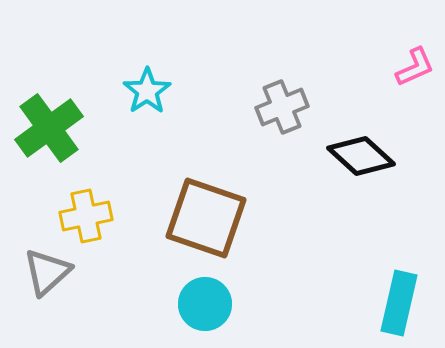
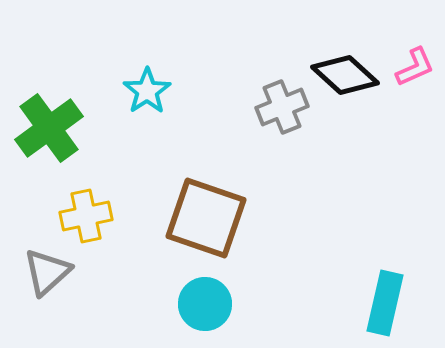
black diamond: moved 16 px left, 81 px up
cyan rectangle: moved 14 px left
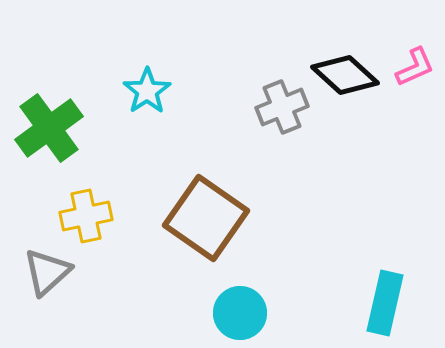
brown square: rotated 16 degrees clockwise
cyan circle: moved 35 px right, 9 px down
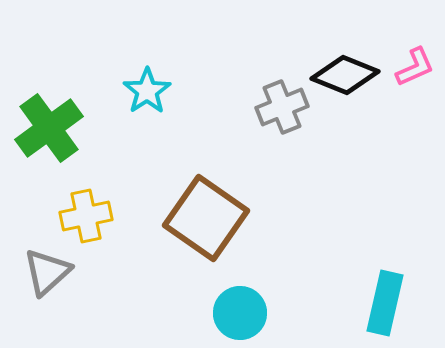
black diamond: rotated 20 degrees counterclockwise
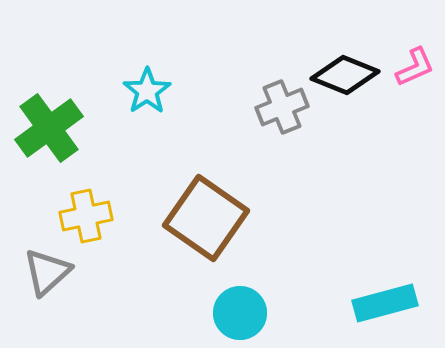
cyan rectangle: rotated 62 degrees clockwise
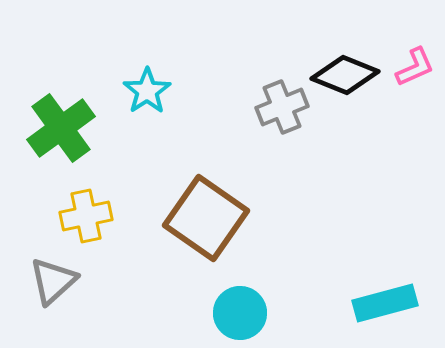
green cross: moved 12 px right
gray triangle: moved 6 px right, 9 px down
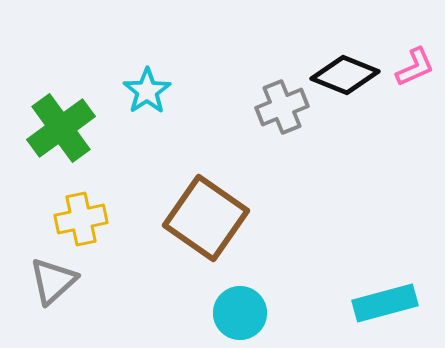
yellow cross: moved 5 px left, 3 px down
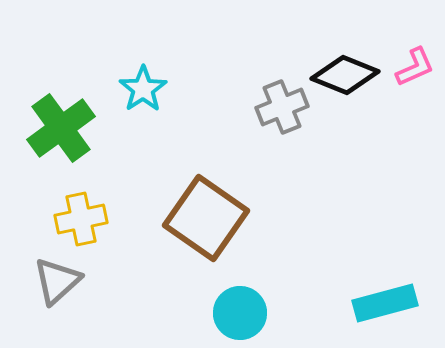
cyan star: moved 4 px left, 2 px up
gray triangle: moved 4 px right
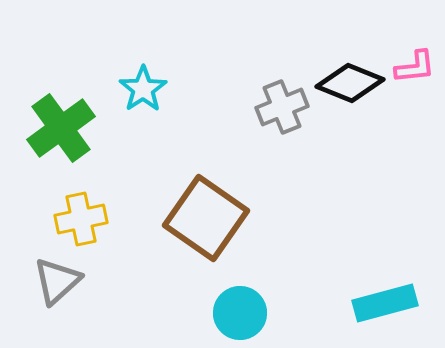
pink L-shape: rotated 18 degrees clockwise
black diamond: moved 5 px right, 8 px down
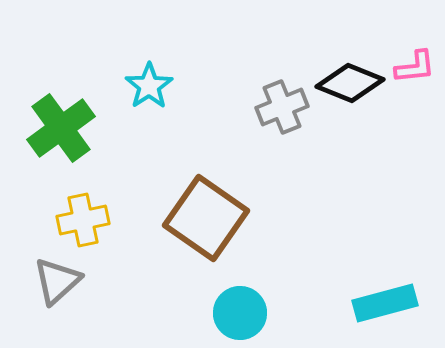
cyan star: moved 6 px right, 3 px up
yellow cross: moved 2 px right, 1 px down
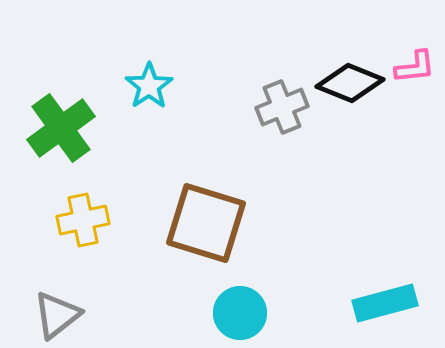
brown square: moved 5 px down; rotated 18 degrees counterclockwise
gray triangle: moved 34 px down; rotated 4 degrees clockwise
